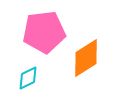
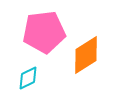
orange diamond: moved 3 px up
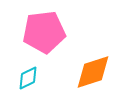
orange diamond: moved 7 px right, 17 px down; rotated 15 degrees clockwise
